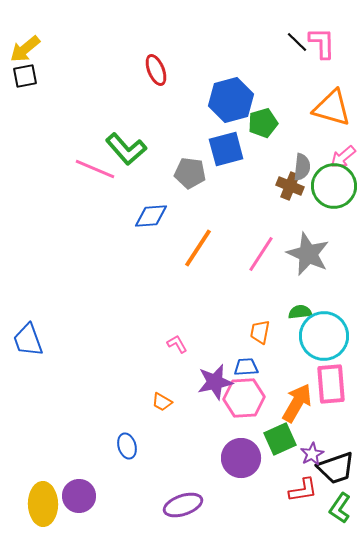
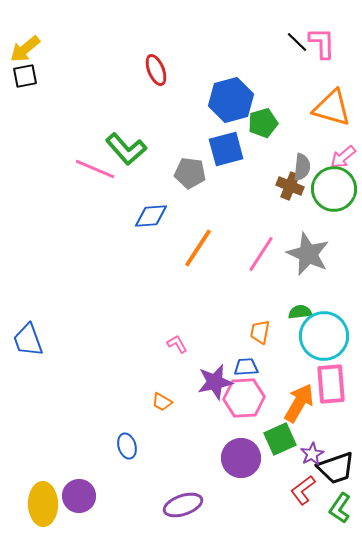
green circle at (334, 186): moved 3 px down
orange arrow at (297, 403): moved 2 px right
red L-shape at (303, 490): rotated 152 degrees clockwise
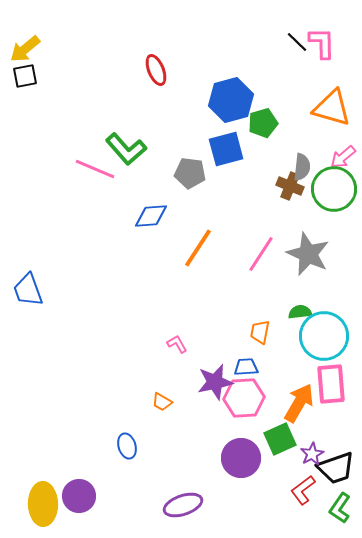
blue trapezoid at (28, 340): moved 50 px up
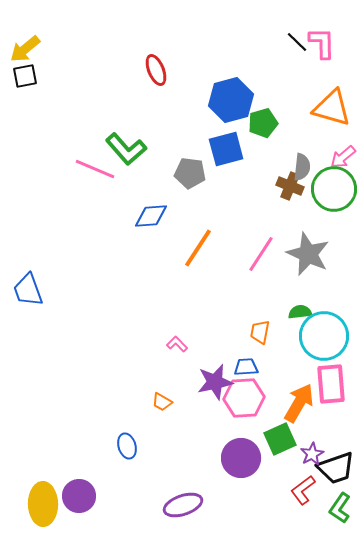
pink L-shape at (177, 344): rotated 15 degrees counterclockwise
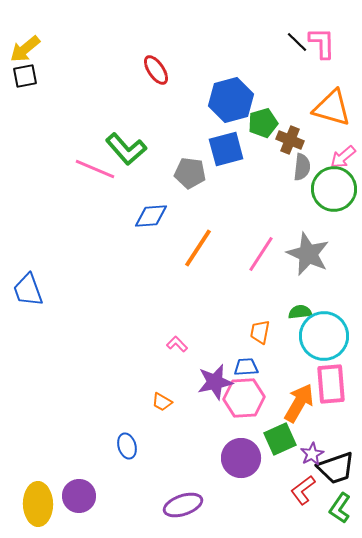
red ellipse at (156, 70): rotated 12 degrees counterclockwise
brown cross at (290, 186): moved 46 px up
yellow ellipse at (43, 504): moved 5 px left
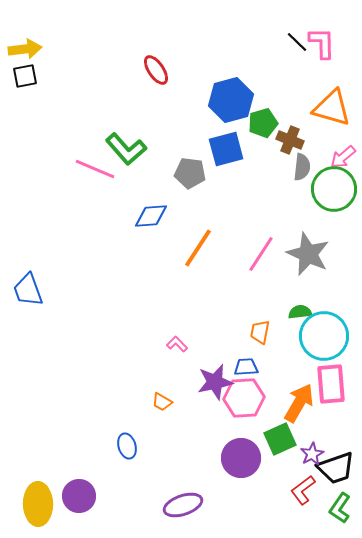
yellow arrow at (25, 49): rotated 148 degrees counterclockwise
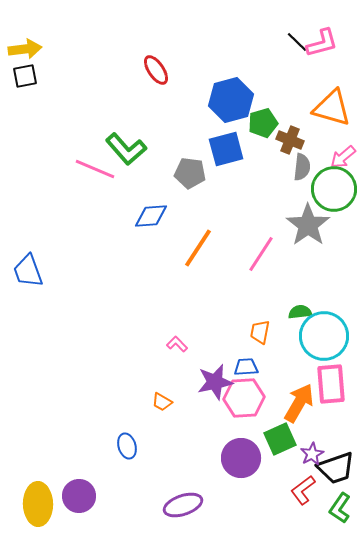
pink L-shape at (322, 43): rotated 76 degrees clockwise
gray star at (308, 254): moved 29 px up; rotated 12 degrees clockwise
blue trapezoid at (28, 290): moved 19 px up
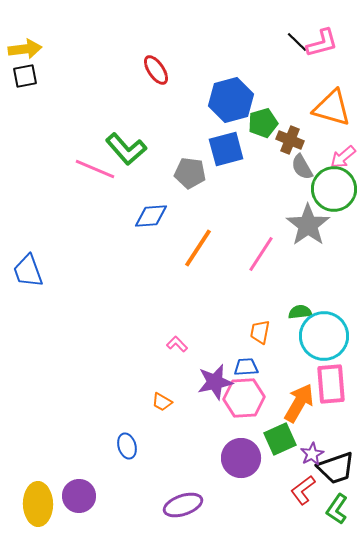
gray semicircle at (302, 167): rotated 144 degrees clockwise
green L-shape at (340, 508): moved 3 px left, 1 px down
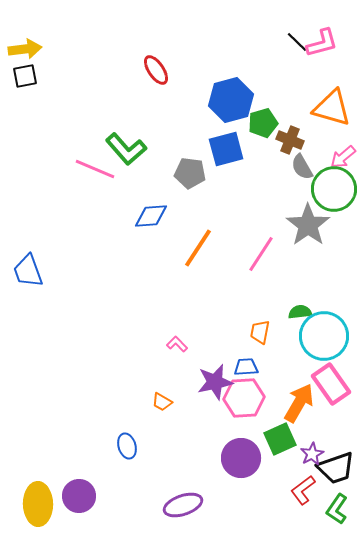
pink rectangle at (331, 384): rotated 30 degrees counterclockwise
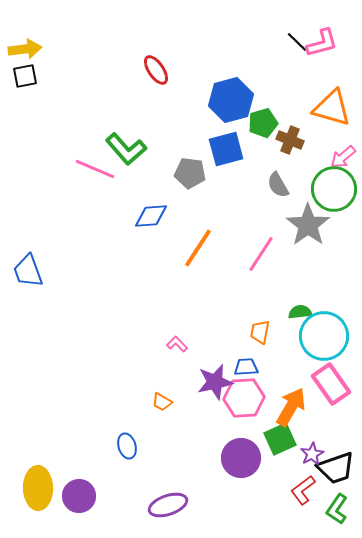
gray semicircle at (302, 167): moved 24 px left, 18 px down
orange arrow at (299, 403): moved 8 px left, 4 px down
yellow ellipse at (38, 504): moved 16 px up
purple ellipse at (183, 505): moved 15 px left
